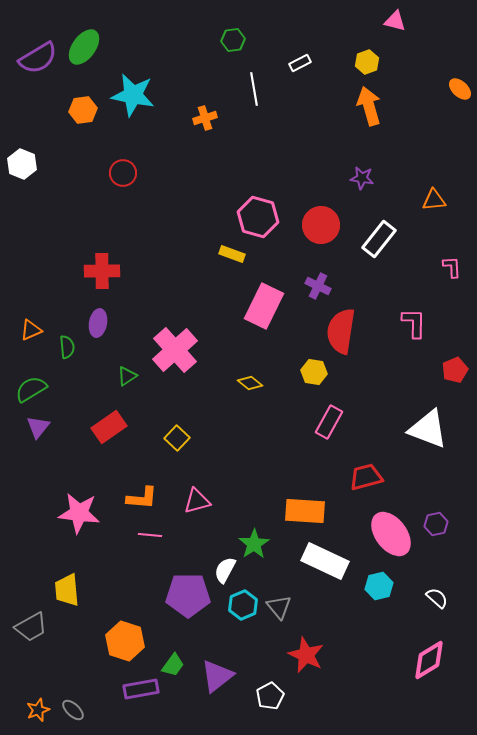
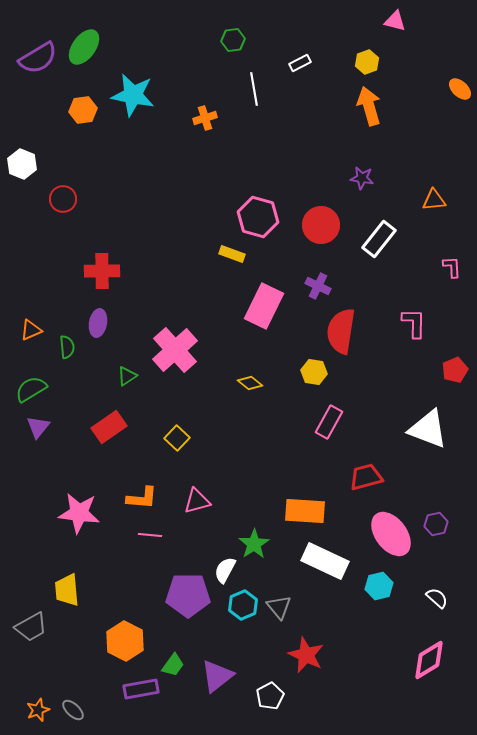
red circle at (123, 173): moved 60 px left, 26 px down
orange hexagon at (125, 641): rotated 9 degrees clockwise
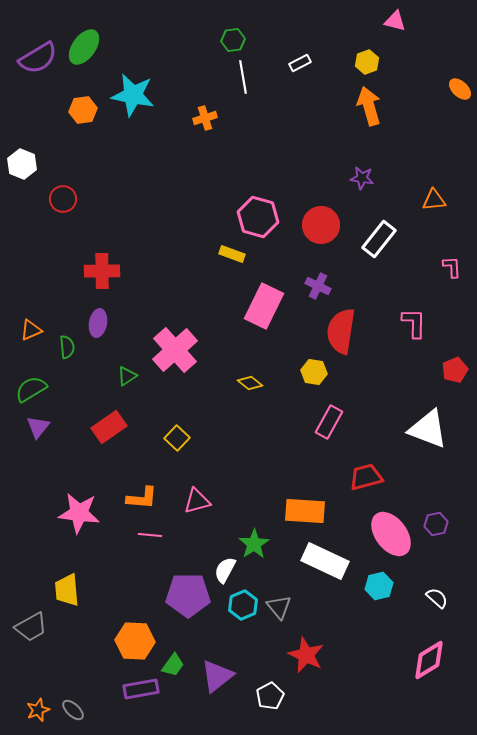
white line at (254, 89): moved 11 px left, 12 px up
orange hexagon at (125, 641): moved 10 px right; rotated 24 degrees counterclockwise
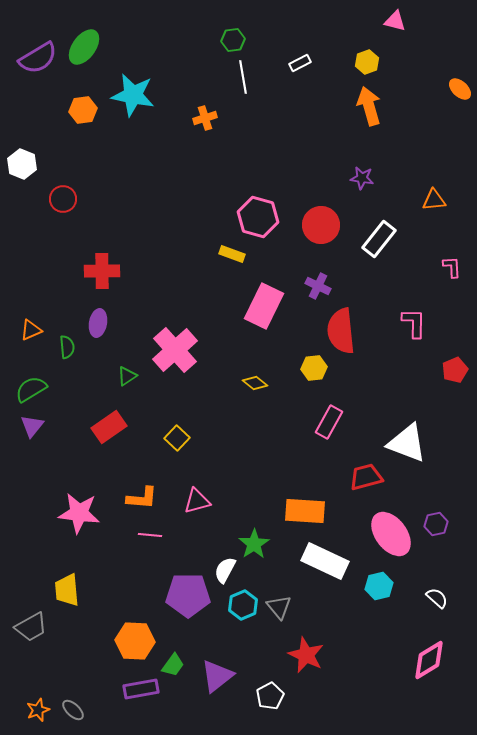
red semicircle at (341, 331): rotated 15 degrees counterclockwise
yellow hexagon at (314, 372): moved 4 px up; rotated 15 degrees counterclockwise
yellow diamond at (250, 383): moved 5 px right
purple triangle at (38, 427): moved 6 px left, 1 px up
white triangle at (428, 429): moved 21 px left, 14 px down
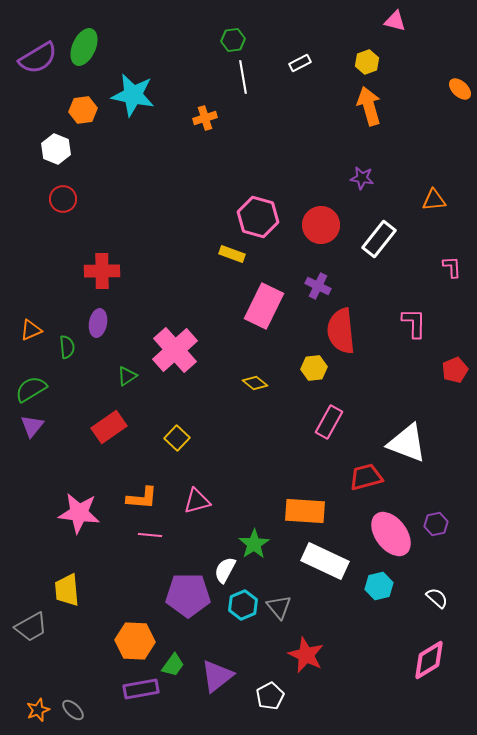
green ellipse at (84, 47): rotated 12 degrees counterclockwise
white hexagon at (22, 164): moved 34 px right, 15 px up
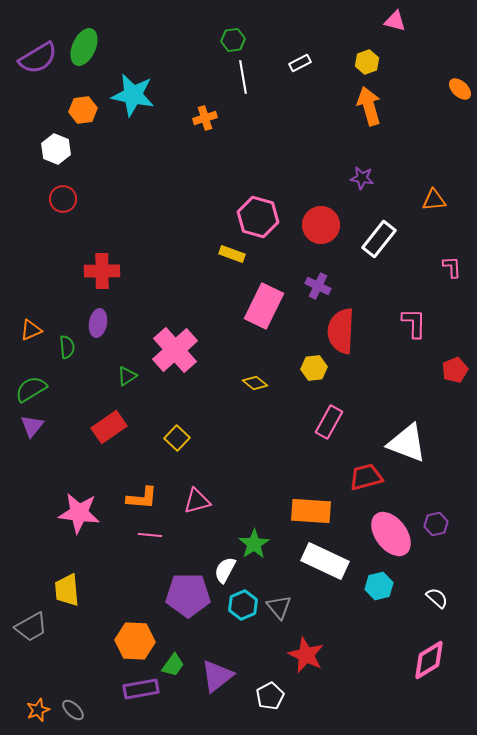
red semicircle at (341, 331): rotated 9 degrees clockwise
orange rectangle at (305, 511): moved 6 px right
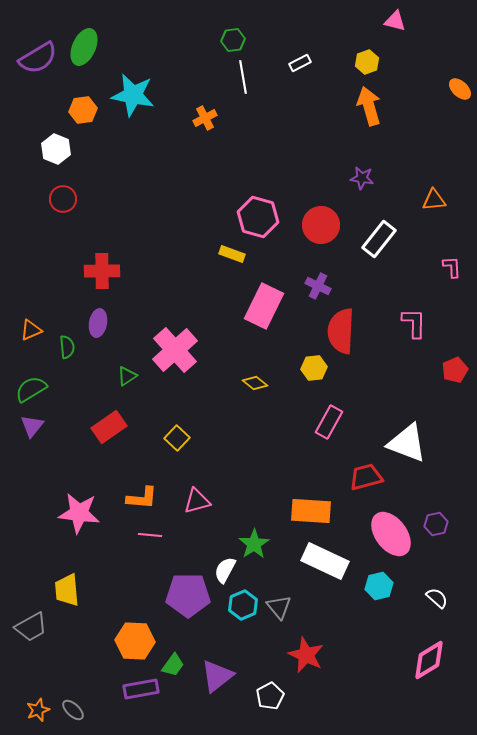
orange cross at (205, 118): rotated 10 degrees counterclockwise
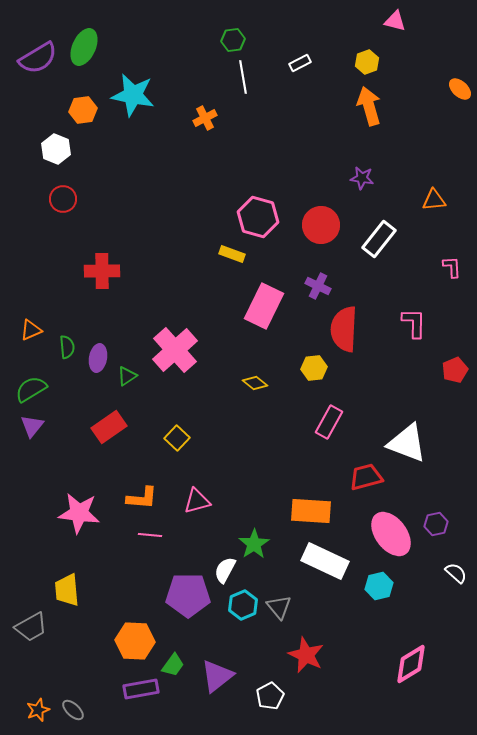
purple ellipse at (98, 323): moved 35 px down
red semicircle at (341, 331): moved 3 px right, 2 px up
white semicircle at (437, 598): moved 19 px right, 25 px up
pink diamond at (429, 660): moved 18 px left, 4 px down
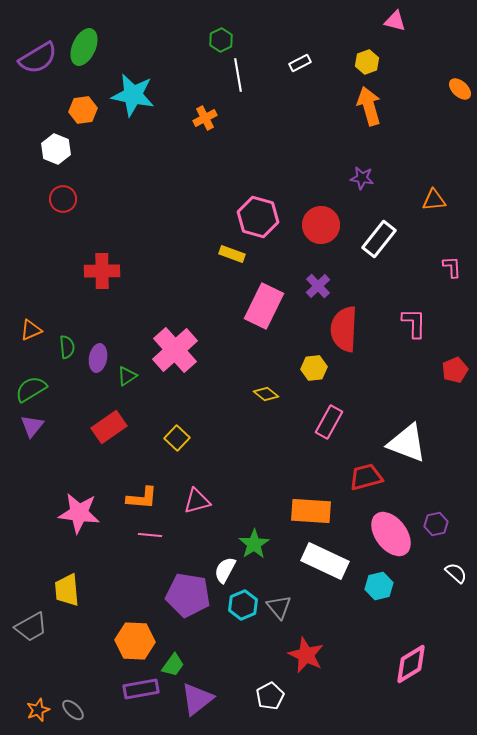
green hexagon at (233, 40): moved 12 px left; rotated 20 degrees counterclockwise
white line at (243, 77): moved 5 px left, 2 px up
purple cross at (318, 286): rotated 20 degrees clockwise
yellow diamond at (255, 383): moved 11 px right, 11 px down
purple pentagon at (188, 595): rotated 9 degrees clockwise
purple triangle at (217, 676): moved 20 px left, 23 px down
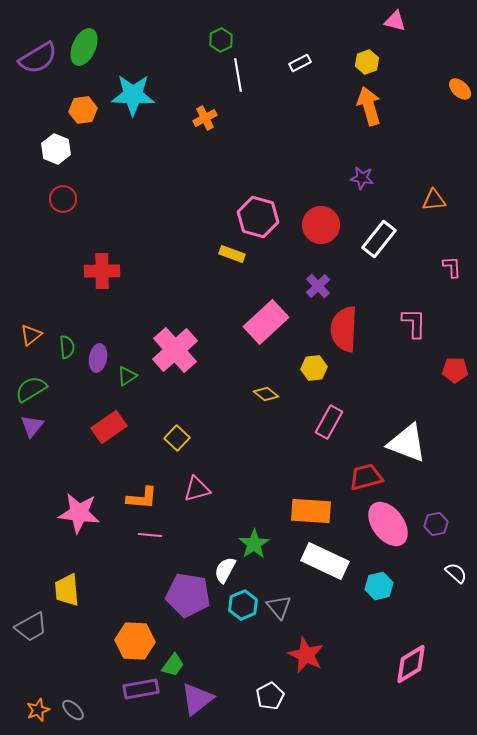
cyan star at (133, 95): rotated 9 degrees counterclockwise
pink rectangle at (264, 306): moved 2 px right, 16 px down; rotated 21 degrees clockwise
orange triangle at (31, 330): moved 5 px down; rotated 15 degrees counterclockwise
red pentagon at (455, 370): rotated 25 degrees clockwise
pink triangle at (197, 501): moved 12 px up
pink ellipse at (391, 534): moved 3 px left, 10 px up
